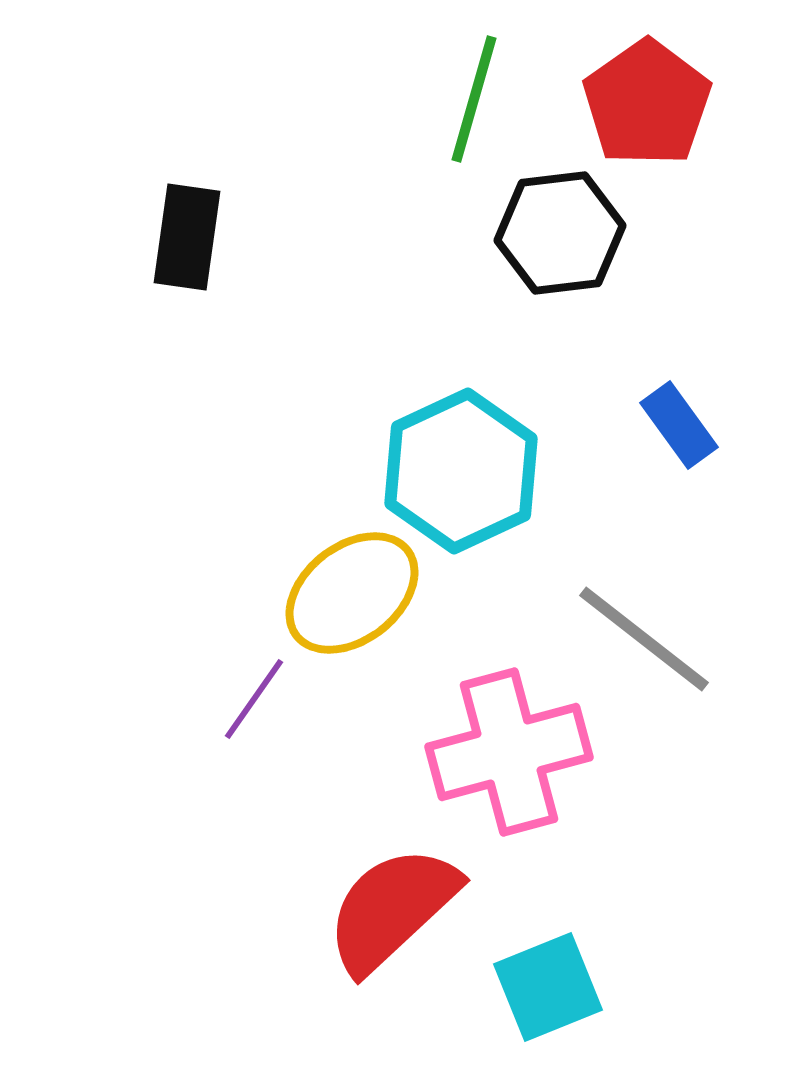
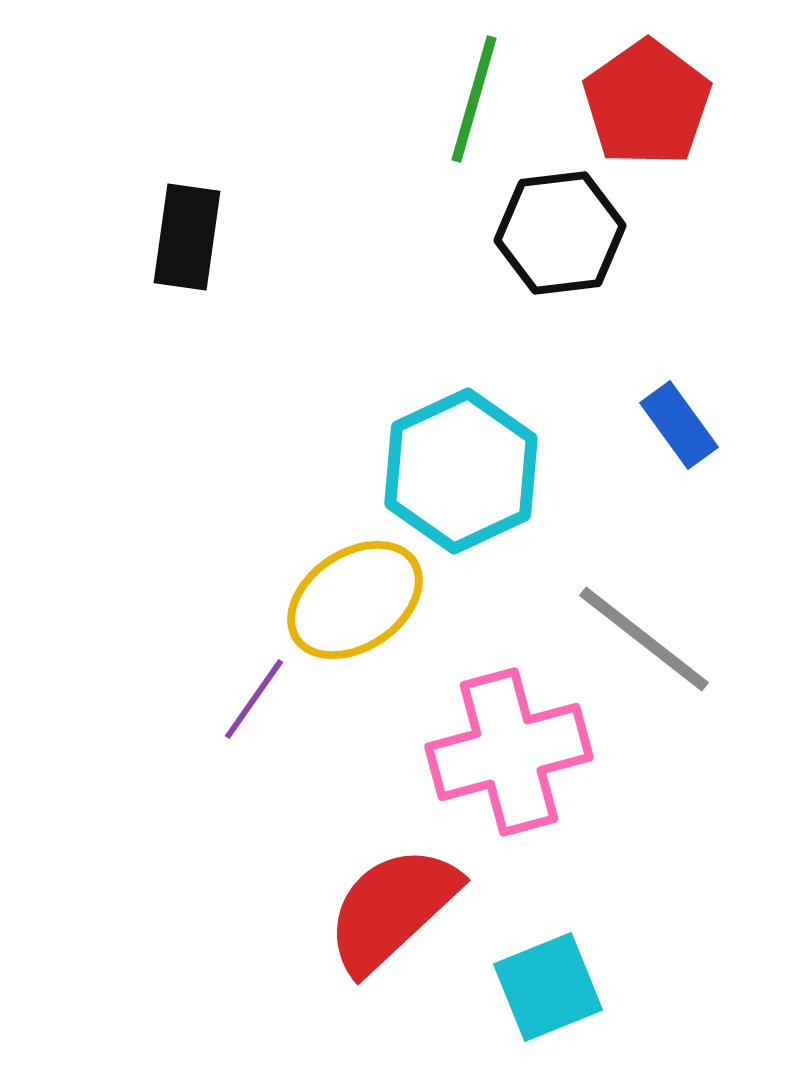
yellow ellipse: moved 3 px right, 7 px down; rotated 4 degrees clockwise
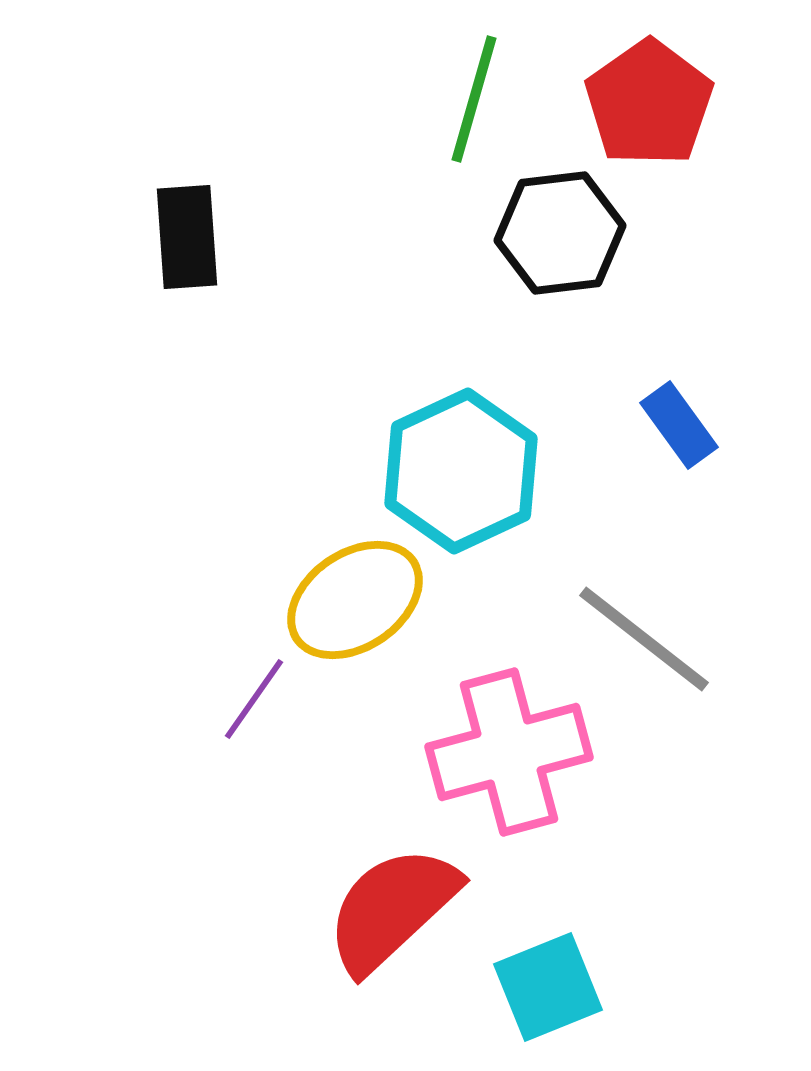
red pentagon: moved 2 px right
black rectangle: rotated 12 degrees counterclockwise
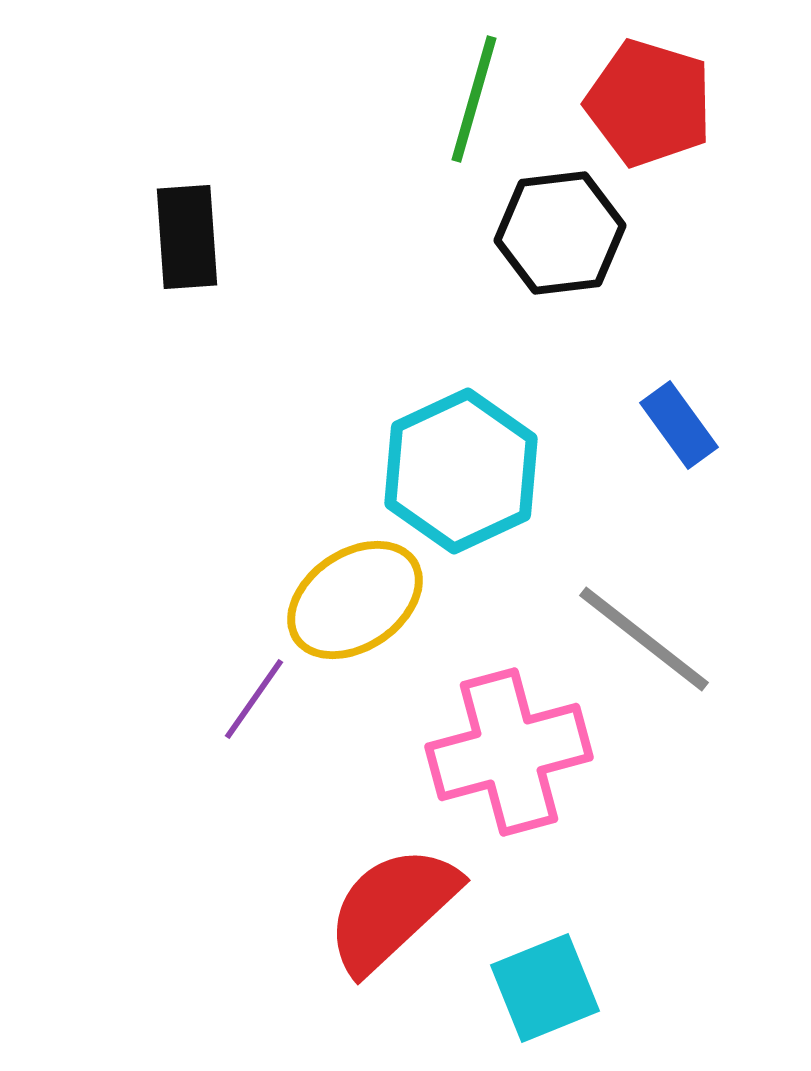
red pentagon: rotated 20 degrees counterclockwise
cyan square: moved 3 px left, 1 px down
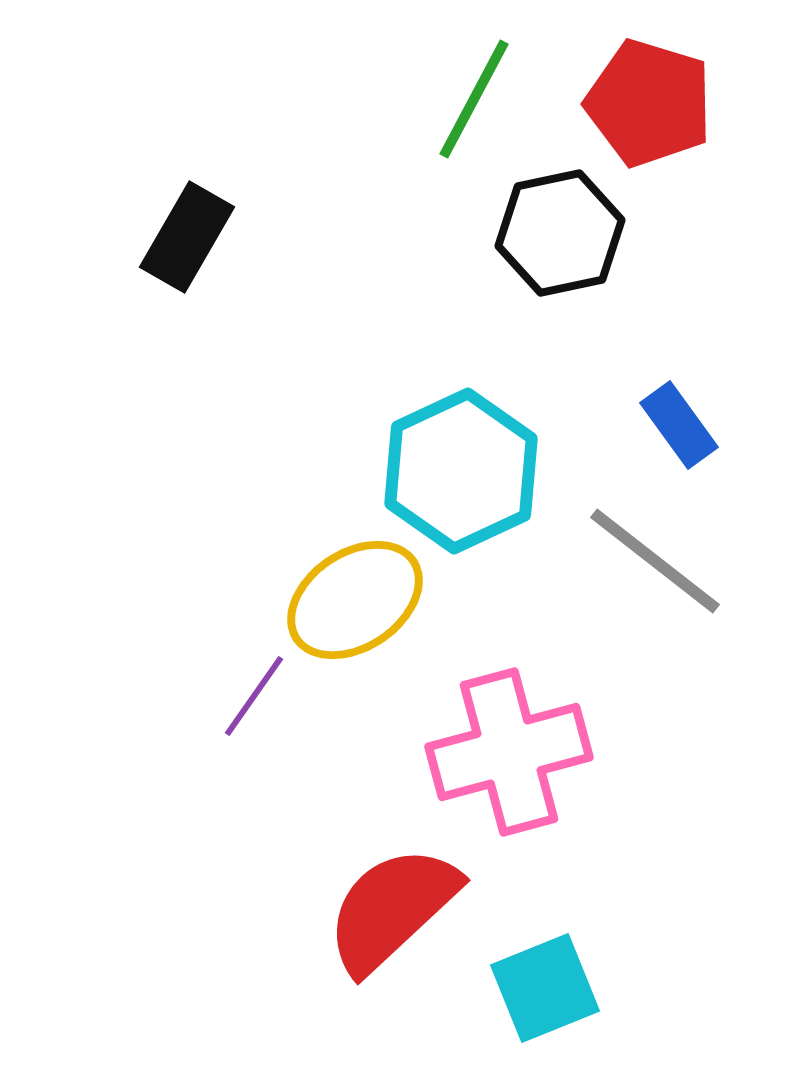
green line: rotated 12 degrees clockwise
black hexagon: rotated 5 degrees counterclockwise
black rectangle: rotated 34 degrees clockwise
gray line: moved 11 px right, 78 px up
purple line: moved 3 px up
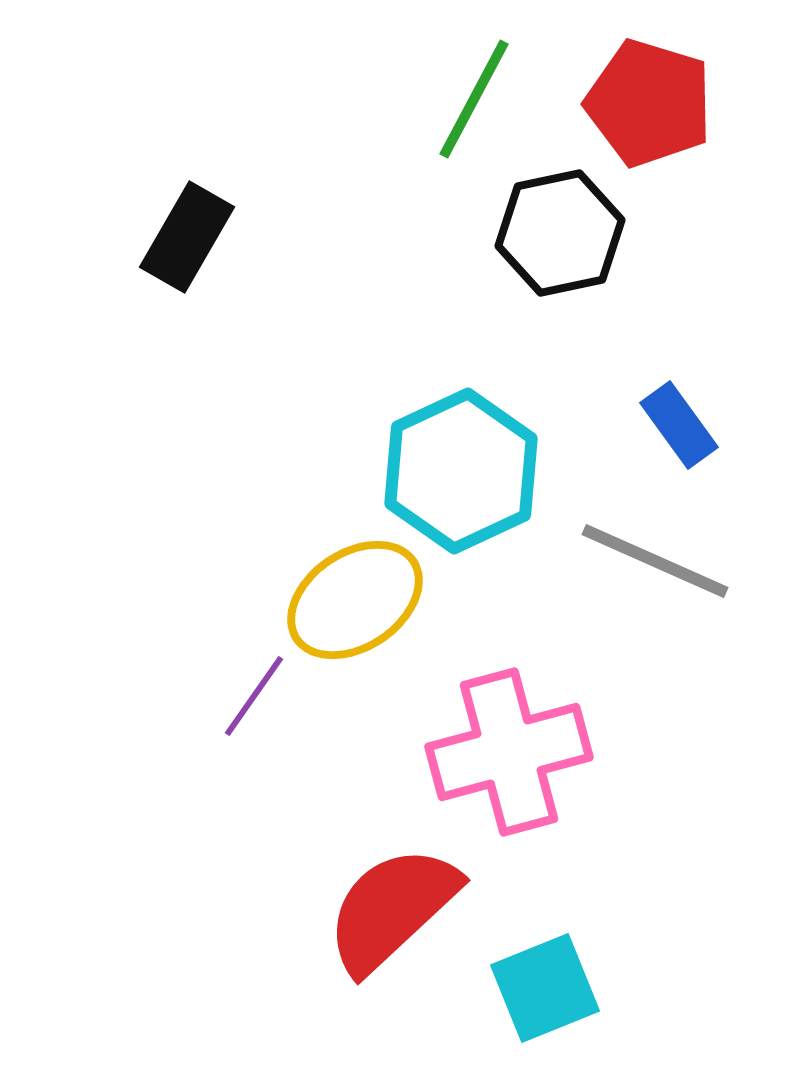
gray line: rotated 14 degrees counterclockwise
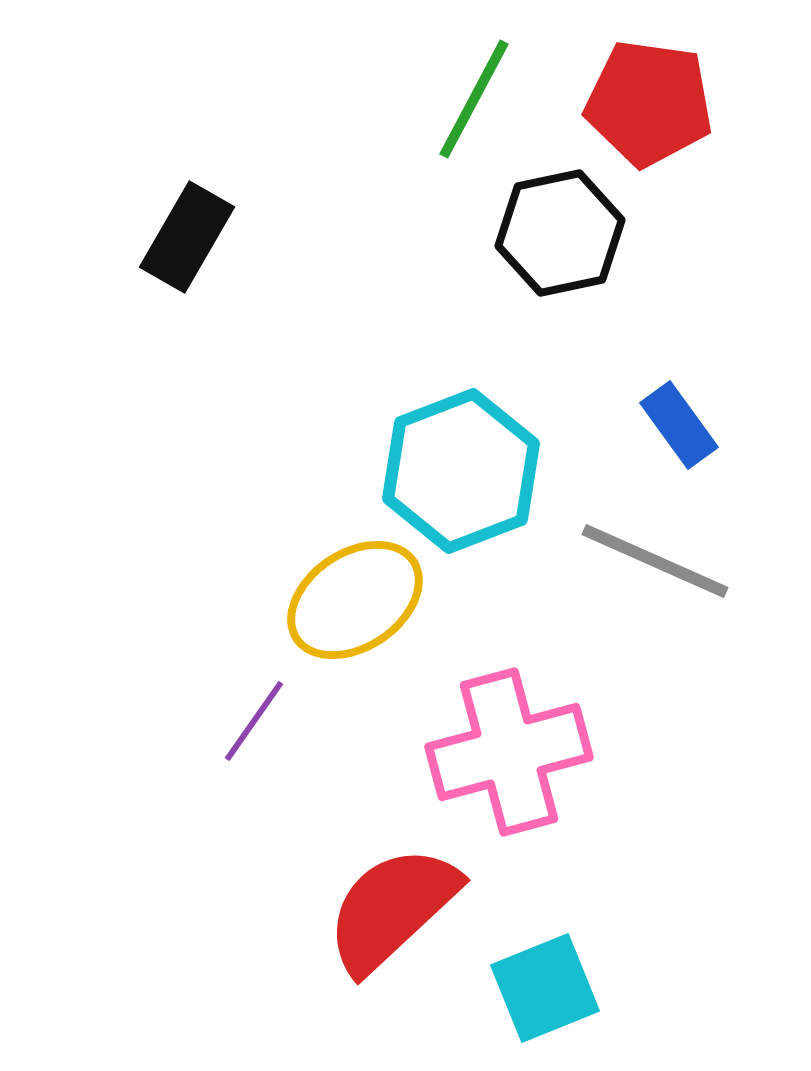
red pentagon: rotated 9 degrees counterclockwise
cyan hexagon: rotated 4 degrees clockwise
purple line: moved 25 px down
